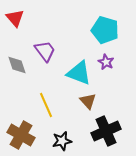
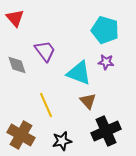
purple star: rotated 21 degrees counterclockwise
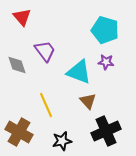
red triangle: moved 7 px right, 1 px up
cyan triangle: moved 1 px up
brown cross: moved 2 px left, 3 px up
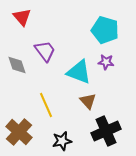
brown cross: rotated 12 degrees clockwise
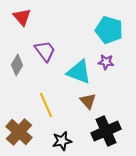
cyan pentagon: moved 4 px right
gray diamond: rotated 50 degrees clockwise
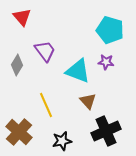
cyan pentagon: moved 1 px right
cyan triangle: moved 1 px left, 1 px up
